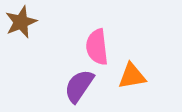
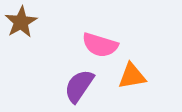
brown star: rotated 8 degrees counterclockwise
pink semicircle: moved 3 px right, 2 px up; rotated 66 degrees counterclockwise
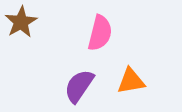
pink semicircle: moved 12 px up; rotated 93 degrees counterclockwise
orange triangle: moved 1 px left, 5 px down
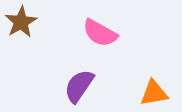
pink semicircle: rotated 105 degrees clockwise
orange triangle: moved 23 px right, 12 px down
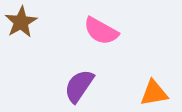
pink semicircle: moved 1 px right, 2 px up
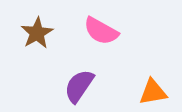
brown star: moved 16 px right, 11 px down
orange triangle: moved 1 px left, 1 px up
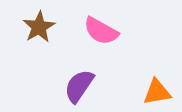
brown star: moved 2 px right, 6 px up
orange triangle: moved 4 px right
